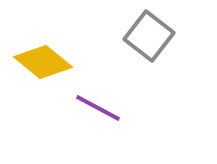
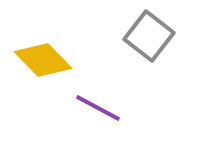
yellow diamond: moved 2 px up; rotated 6 degrees clockwise
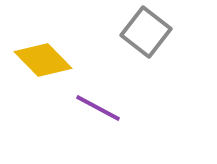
gray square: moved 3 px left, 4 px up
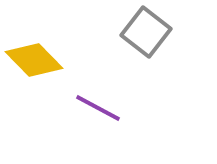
yellow diamond: moved 9 px left
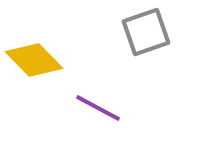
gray square: rotated 33 degrees clockwise
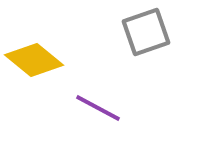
yellow diamond: rotated 6 degrees counterclockwise
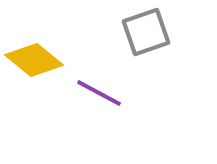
purple line: moved 1 px right, 15 px up
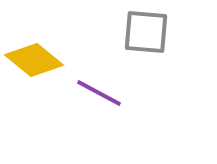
gray square: rotated 24 degrees clockwise
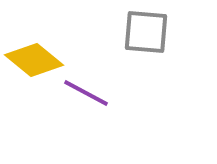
purple line: moved 13 px left
